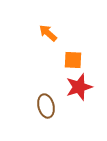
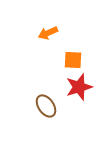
orange arrow: rotated 66 degrees counterclockwise
brown ellipse: rotated 20 degrees counterclockwise
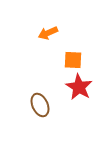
red star: rotated 24 degrees counterclockwise
brown ellipse: moved 6 px left, 1 px up; rotated 10 degrees clockwise
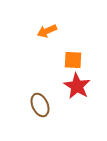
orange arrow: moved 1 px left, 2 px up
red star: moved 2 px left, 1 px up
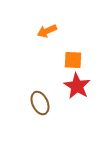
brown ellipse: moved 2 px up
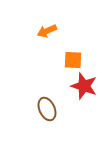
red star: moved 7 px right; rotated 12 degrees counterclockwise
brown ellipse: moved 7 px right, 6 px down
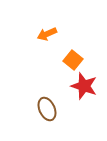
orange arrow: moved 3 px down
orange square: rotated 36 degrees clockwise
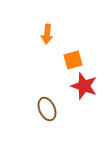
orange arrow: rotated 60 degrees counterclockwise
orange square: rotated 36 degrees clockwise
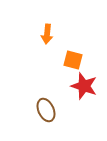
orange square: rotated 30 degrees clockwise
brown ellipse: moved 1 px left, 1 px down
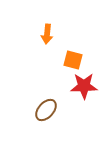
red star: rotated 20 degrees counterclockwise
brown ellipse: rotated 65 degrees clockwise
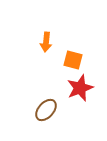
orange arrow: moved 1 px left, 8 px down
red star: moved 4 px left, 2 px down; rotated 20 degrees counterclockwise
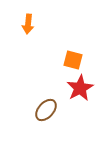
orange arrow: moved 18 px left, 18 px up
red star: rotated 8 degrees counterclockwise
